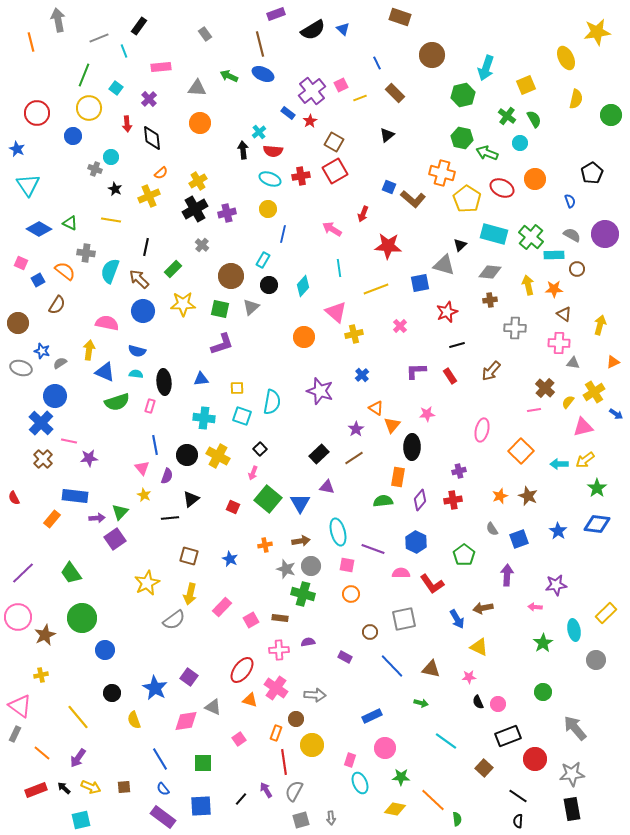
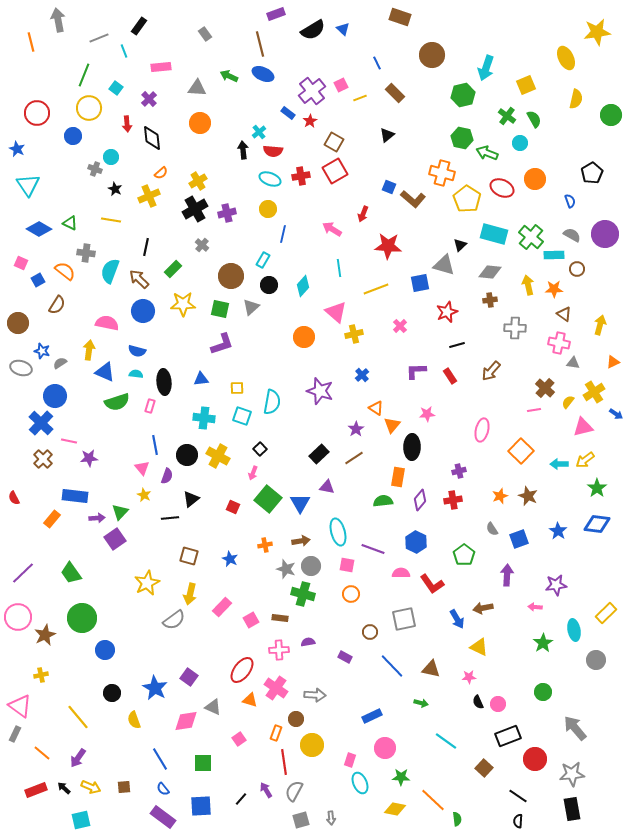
pink cross at (559, 343): rotated 10 degrees clockwise
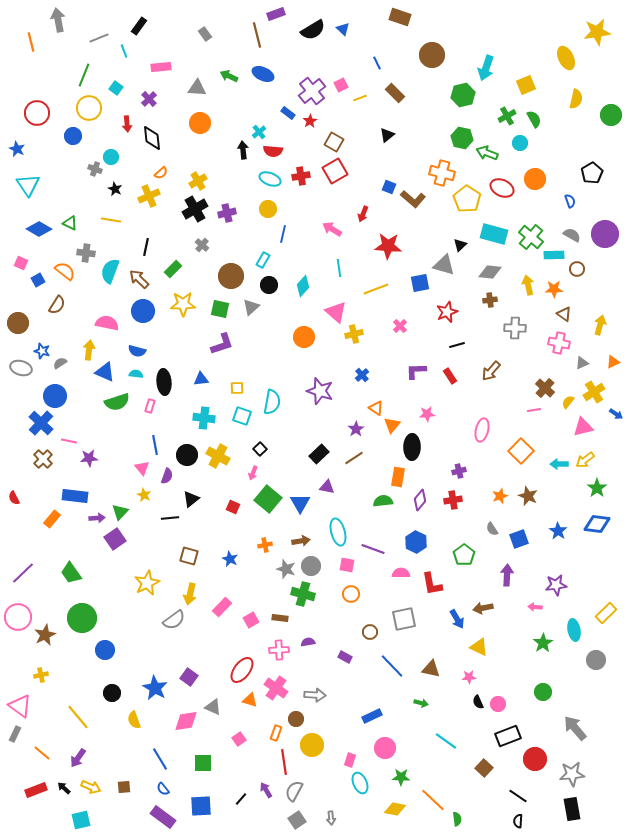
brown line at (260, 44): moved 3 px left, 9 px up
green cross at (507, 116): rotated 24 degrees clockwise
gray triangle at (573, 363): moved 9 px right; rotated 32 degrees counterclockwise
red L-shape at (432, 584): rotated 25 degrees clockwise
gray square at (301, 820): moved 4 px left; rotated 18 degrees counterclockwise
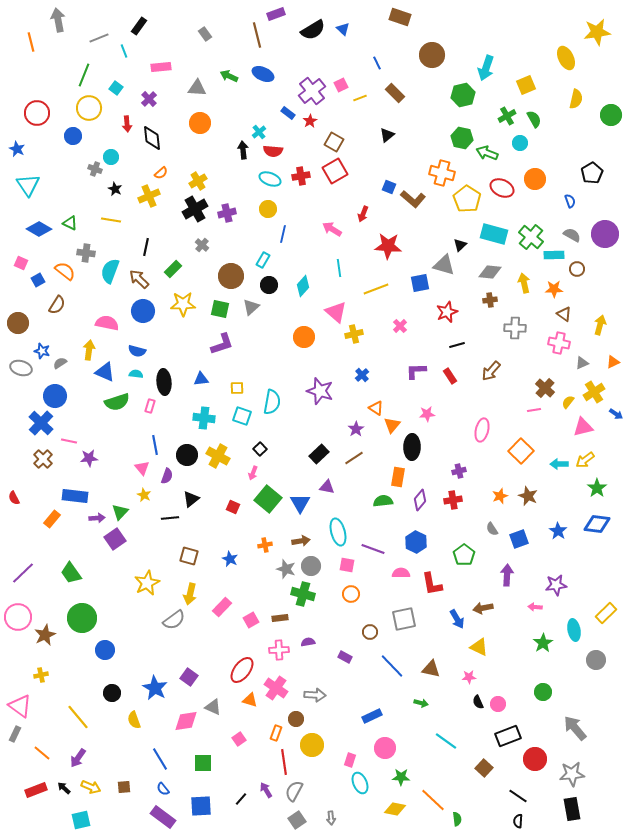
yellow arrow at (528, 285): moved 4 px left, 2 px up
brown rectangle at (280, 618): rotated 14 degrees counterclockwise
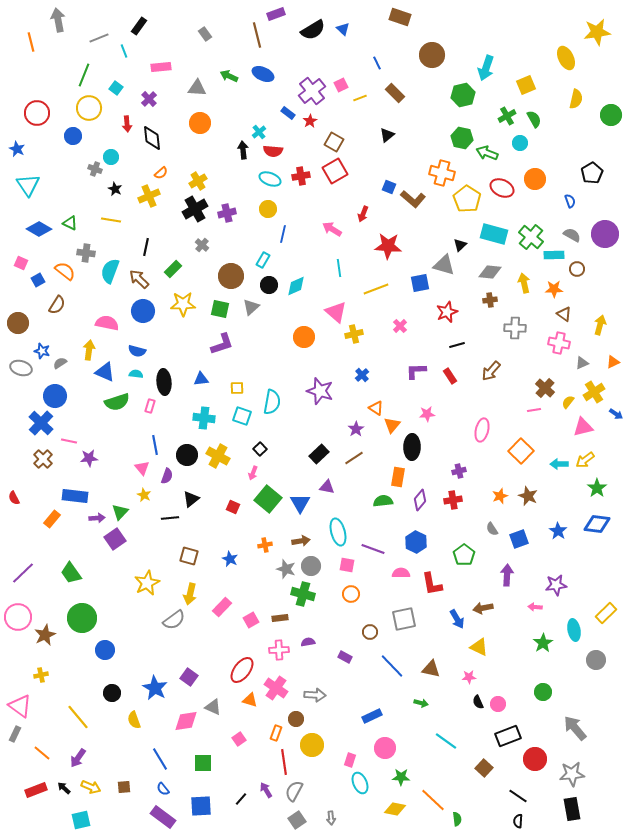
cyan diamond at (303, 286): moved 7 px left; rotated 25 degrees clockwise
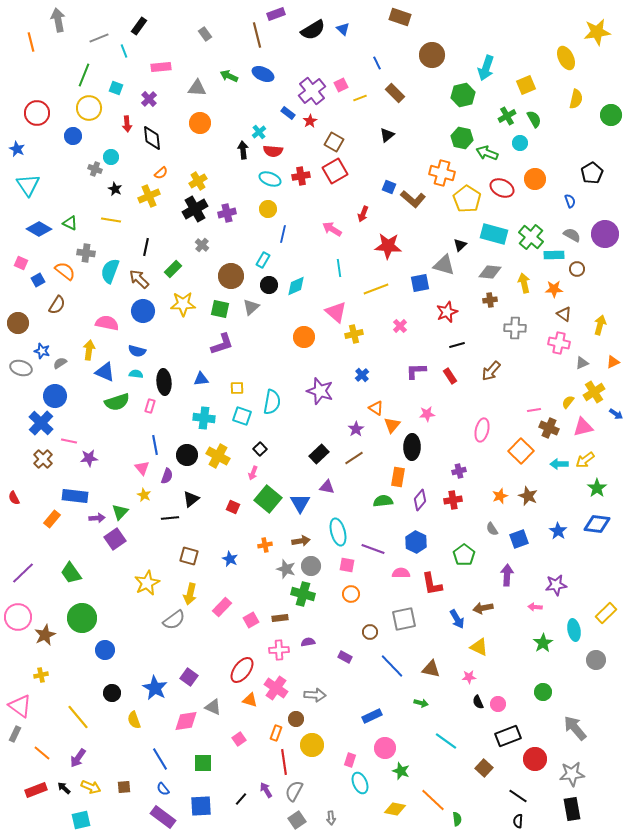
cyan square at (116, 88): rotated 16 degrees counterclockwise
brown cross at (545, 388): moved 4 px right, 40 px down; rotated 18 degrees counterclockwise
green star at (401, 777): moved 6 px up; rotated 18 degrees clockwise
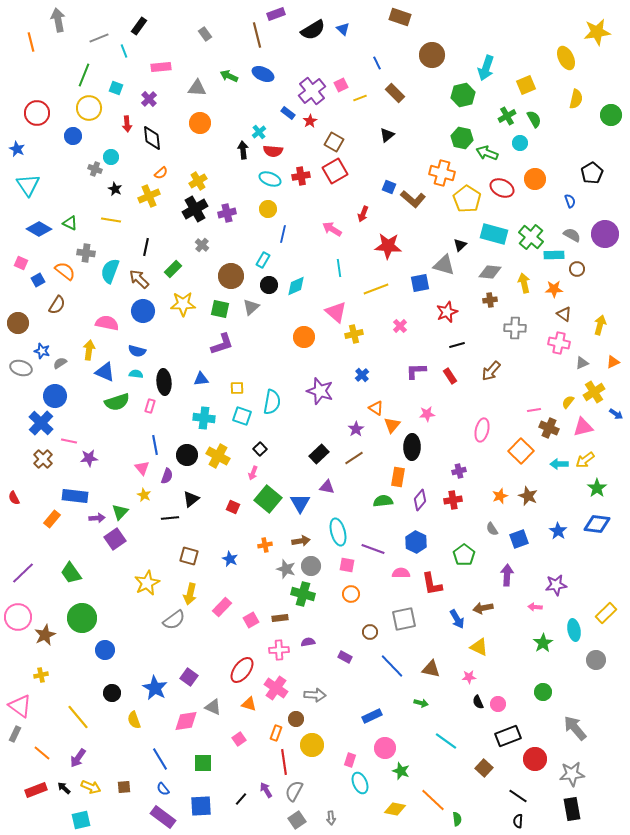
orange triangle at (250, 700): moved 1 px left, 4 px down
